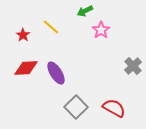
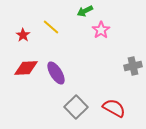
gray cross: rotated 30 degrees clockwise
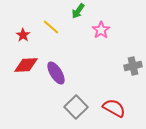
green arrow: moved 7 px left; rotated 28 degrees counterclockwise
red diamond: moved 3 px up
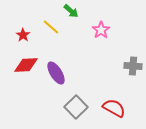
green arrow: moved 7 px left; rotated 84 degrees counterclockwise
gray cross: rotated 18 degrees clockwise
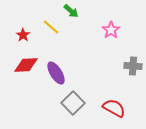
pink star: moved 10 px right
gray square: moved 3 px left, 4 px up
